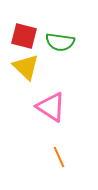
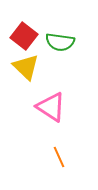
red square: rotated 24 degrees clockwise
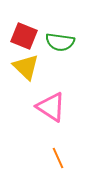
red square: rotated 16 degrees counterclockwise
orange line: moved 1 px left, 1 px down
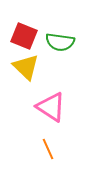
orange line: moved 10 px left, 9 px up
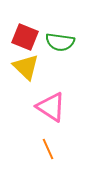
red square: moved 1 px right, 1 px down
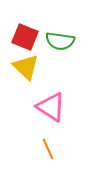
green semicircle: moved 1 px up
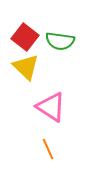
red square: rotated 16 degrees clockwise
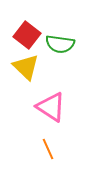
red square: moved 2 px right, 2 px up
green semicircle: moved 3 px down
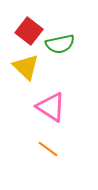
red square: moved 2 px right, 4 px up
green semicircle: rotated 20 degrees counterclockwise
orange line: rotated 30 degrees counterclockwise
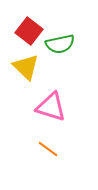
pink triangle: rotated 16 degrees counterclockwise
